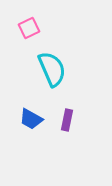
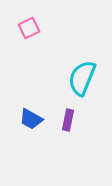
cyan semicircle: moved 30 px right, 9 px down; rotated 135 degrees counterclockwise
purple rectangle: moved 1 px right
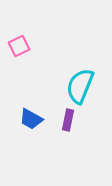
pink square: moved 10 px left, 18 px down
cyan semicircle: moved 2 px left, 8 px down
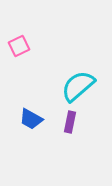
cyan semicircle: moved 2 px left; rotated 27 degrees clockwise
purple rectangle: moved 2 px right, 2 px down
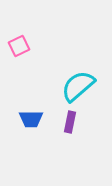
blue trapezoid: rotated 30 degrees counterclockwise
